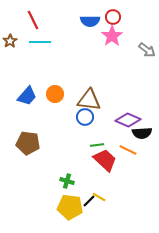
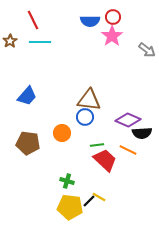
orange circle: moved 7 px right, 39 px down
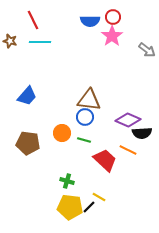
brown star: rotated 24 degrees counterclockwise
green line: moved 13 px left, 5 px up; rotated 24 degrees clockwise
black line: moved 6 px down
